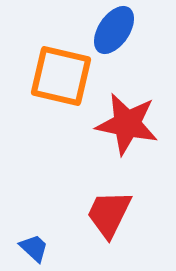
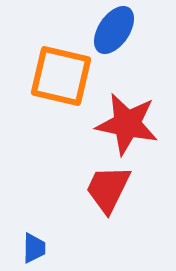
red trapezoid: moved 1 px left, 25 px up
blue trapezoid: rotated 48 degrees clockwise
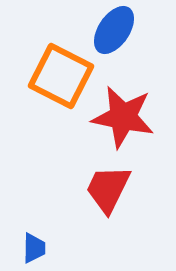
orange square: rotated 14 degrees clockwise
red star: moved 4 px left, 7 px up
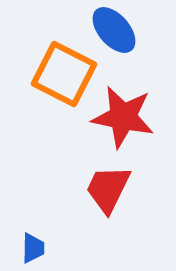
blue ellipse: rotated 75 degrees counterclockwise
orange square: moved 3 px right, 2 px up
blue trapezoid: moved 1 px left
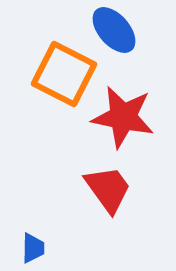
red trapezoid: rotated 118 degrees clockwise
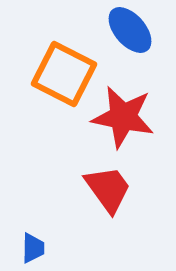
blue ellipse: moved 16 px right
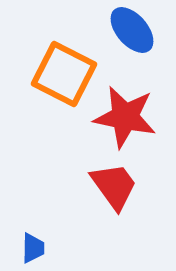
blue ellipse: moved 2 px right
red star: moved 2 px right
red trapezoid: moved 6 px right, 3 px up
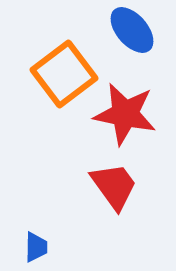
orange square: rotated 26 degrees clockwise
red star: moved 3 px up
blue trapezoid: moved 3 px right, 1 px up
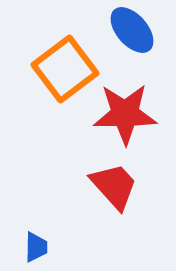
orange square: moved 1 px right, 5 px up
red star: rotated 12 degrees counterclockwise
red trapezoid: rotated 6 degrees counterclockwise
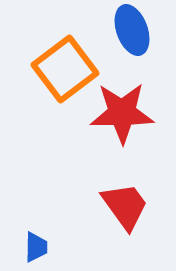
blue ellipse: rotated 21 degrees clockwise
red star: moved 3 px left, 1 px up
red trapezoid: moved 11 px right, 20 px down; rotated 6 degrees clockwise
